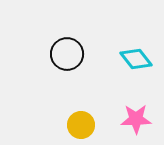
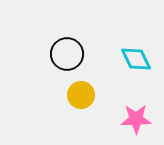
cyan diamond: rotated 12 degrees clockwise
yellow circle: moved 30 px up
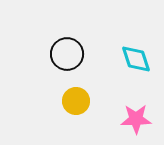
cyan diamond: rotated 8 degrees clockwise
yellow circle: moved 5 px left, 6 px down
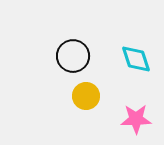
black circle: moved 6 px right, 2 px down
yellow circle: moved 10 px right, 5 px up
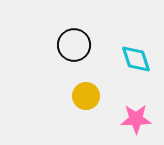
black circle: moved 1 px right, 11 px up
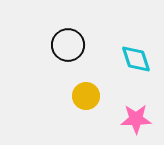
black circle: moved 6 px left
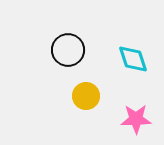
black circle: moved 5 px down
cyan diamond: moved 3 px left
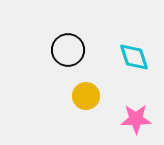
cyan diamond: moved 1 px right, 2 px up
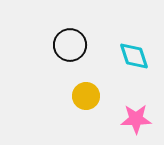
black circle: moved 2 px right, 5 px up
cyan diamond: moved 1 px up
